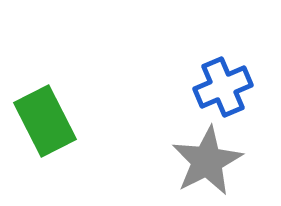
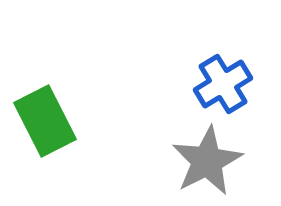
blue cross: moved 3 px up; rotated 8 degrees counterclockwise
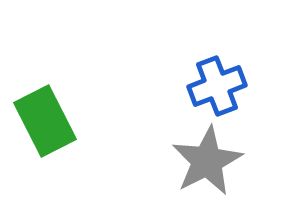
blue cross: moved 6 px left, 2 px down; rotated 10 degrees clockwise
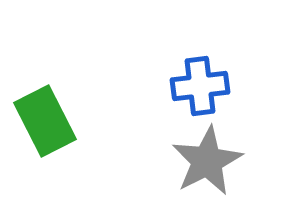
blue cross: moved 17 px left; rotated 14 degrees clockwise
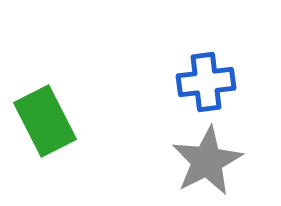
blue cross: moved 6 px right, 4 px up
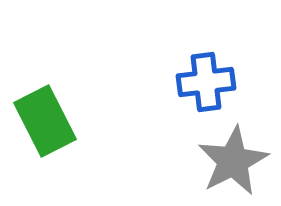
gray star: moved 26 px right
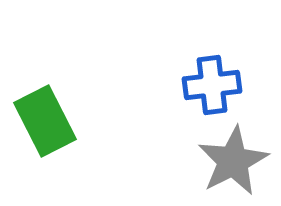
blue cross: moved 6 px right, 3 px down
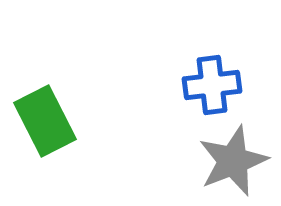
gray star: rotated 6 degrees clockwise
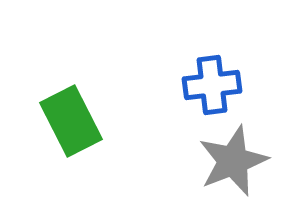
green rectangle: moved 26 px right
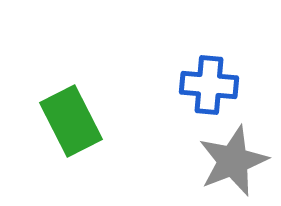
blue cross: moved 3 px left; rotated 12 degrees clockwise
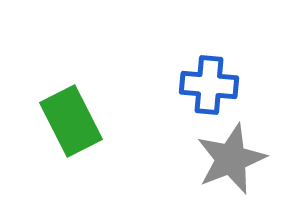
gray star: moved 2 px left, 2 px up
